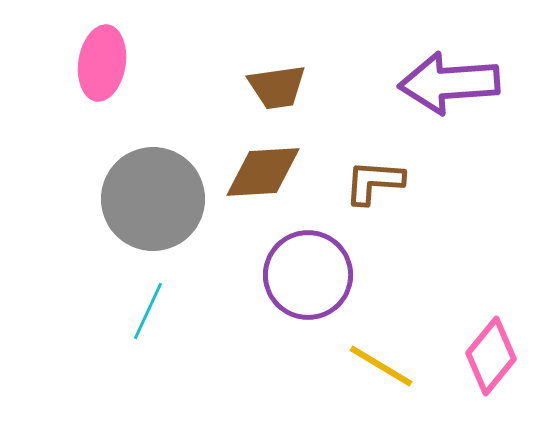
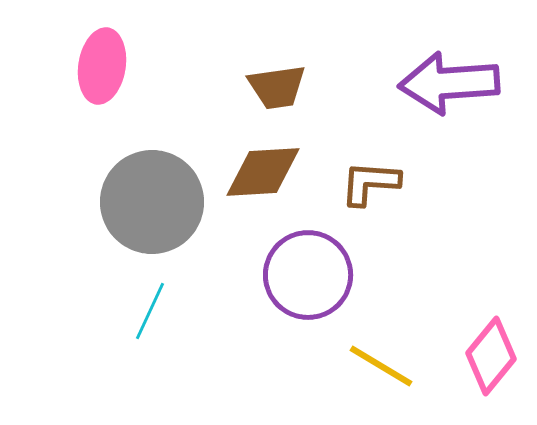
pink ellipse: moved 3 px down
brown L-shape: moved 4 px left, 1 px down
gray circle: moved 1 px left, 3 px down
cyan line: moved 2 px right
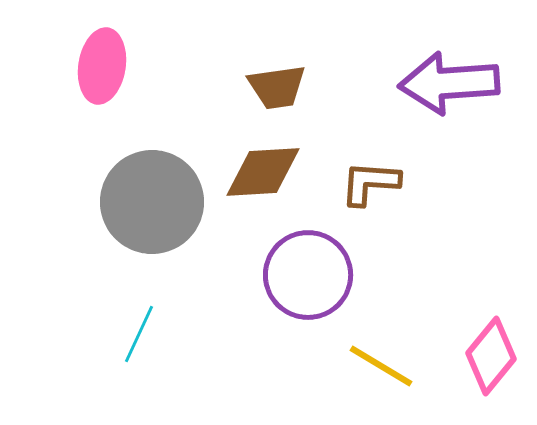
cyan line: moved 11 px left, 23 px down
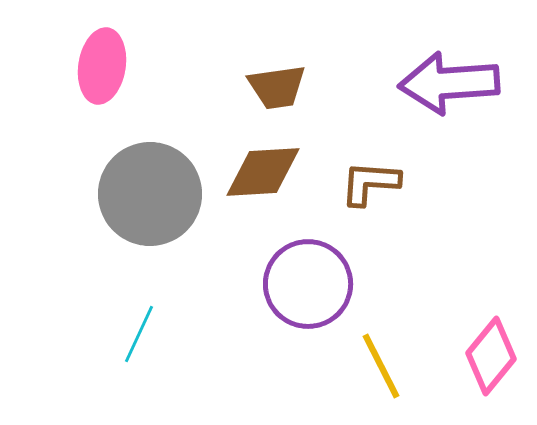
gray circle: moved 2 px left, 8 px up
purple circle: moved 9 px down
yellow line: rotated 32 degrees clockwise
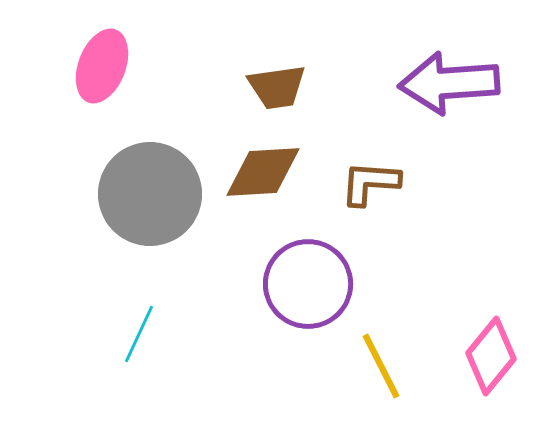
pink ellipse: rotated 12 degrees clockwise
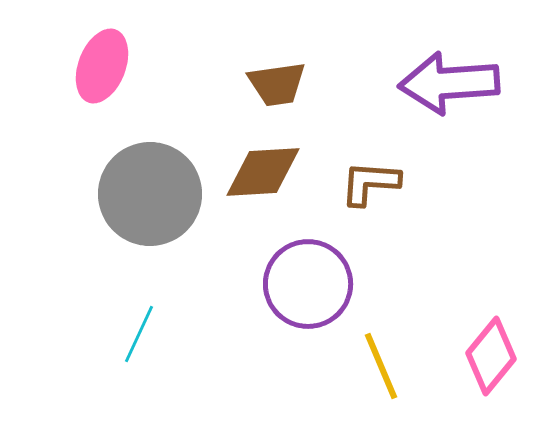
brown trapezoid: moved 3 px up
yellow line: rotated 4 degrees clockwise
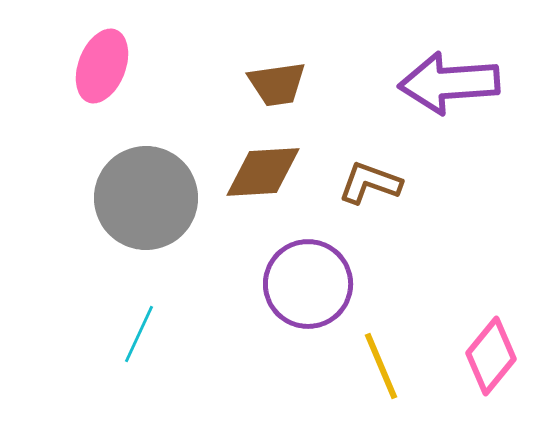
brown L-shape: rotated 16 degrees clockwise
gray circle: moved 4 px left, 4 px down
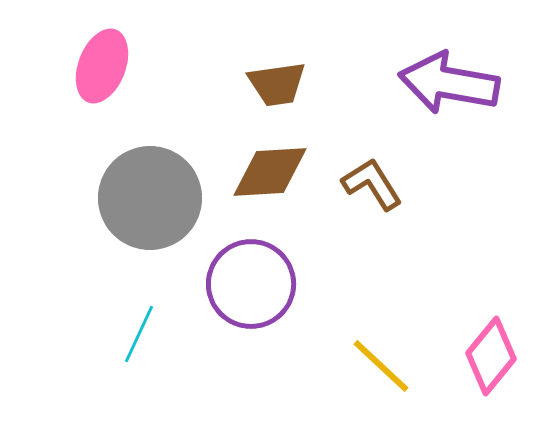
purple arrow: rotated 14 degrees clockwise
brown diamond: moved 7 px right
brown L-shape: moved 2 px right, 1 px down; rotated 38 degrees clockwise
gray circle: moved 4 px right
purple circle: moved 57 px left
yellow line: rotated 24 degrees counterclockwise
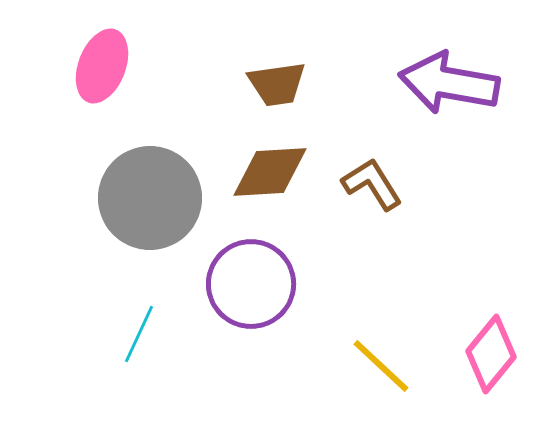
pink diamond: moved 2 px up
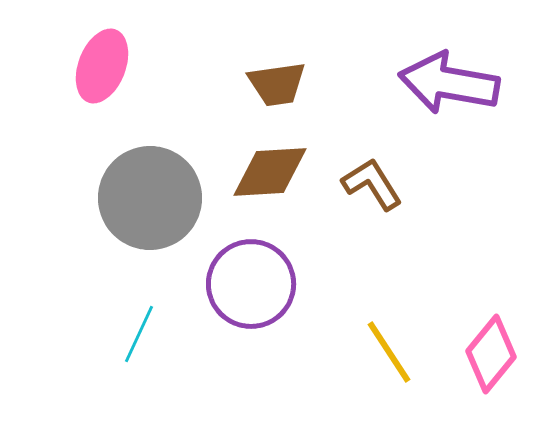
yellow line: moved 8 px right, 14 px up; rotated 14 degrees clockwise
